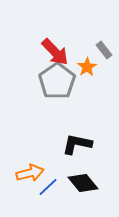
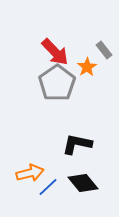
gray pentagon: moved 2 px down
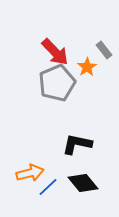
gray pentagon: rotated 12 degrees clockwise
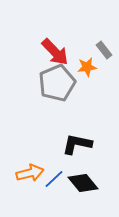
orange star: rotated 24 degrees clockwise
blue line: moved 6 px right, 8 px up
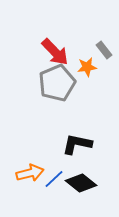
black diamond: moved 2 px left; rotated 12 degrees counterclockwise
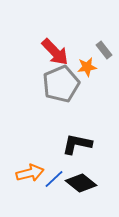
gray pentagon: moved 4 px right, 1 px down
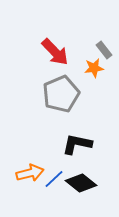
orange star: moved 7 px right, 1 px down
gray pentagon: moved 10 px down
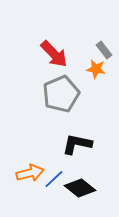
red arrow: moved 1 px left, 2 px down
orange star: moved 2 px right, 1 px down; rotated 18 degrees clockwise
black diamond: moved 1 px left, 5 px down
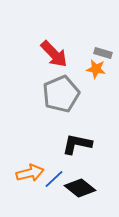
gray rectangle: moved 1 px left, 3 px down; rotated 36 degrees counterclockwise
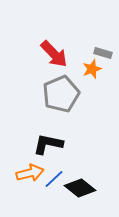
orange star: moved 4 px left; rotated 30 degrees counterclockwise
black L-shape: moved 29 px left
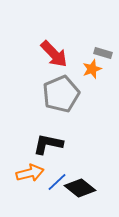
blue line: moved 3 px right, 3 px down
